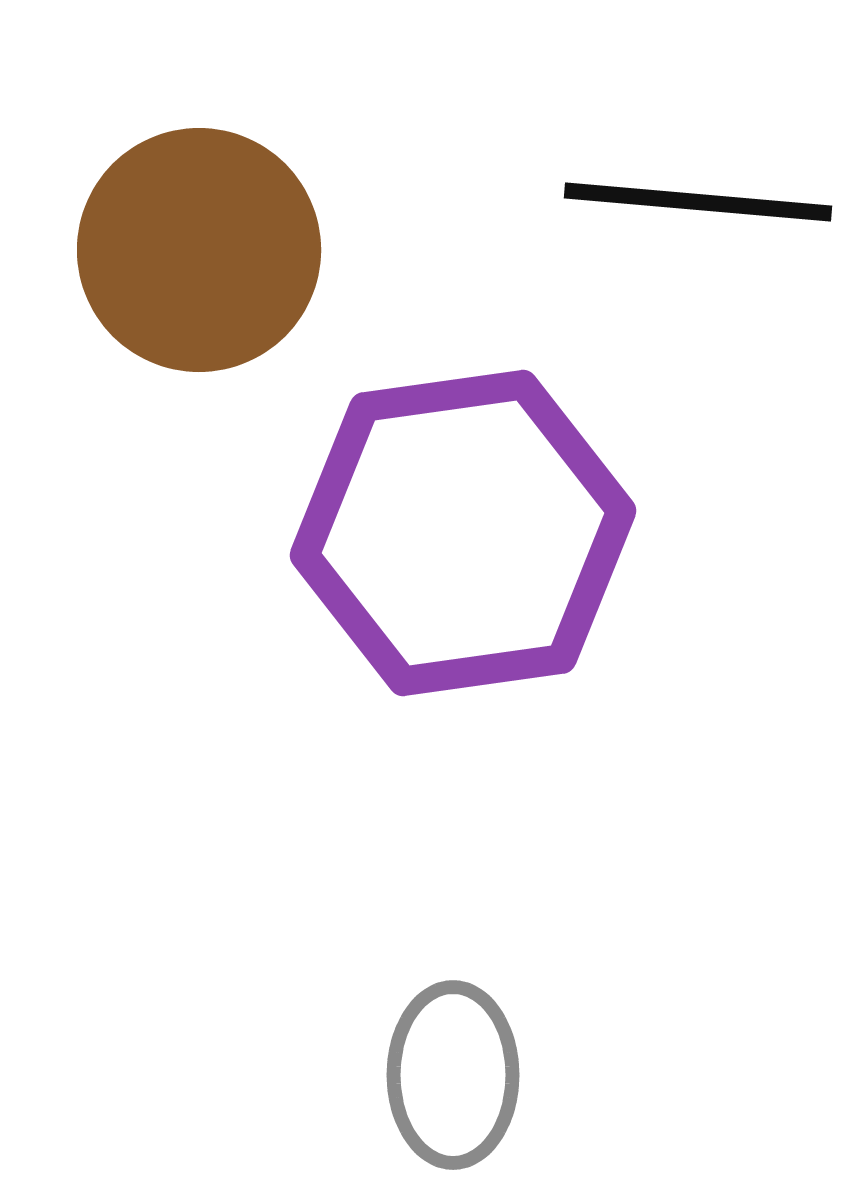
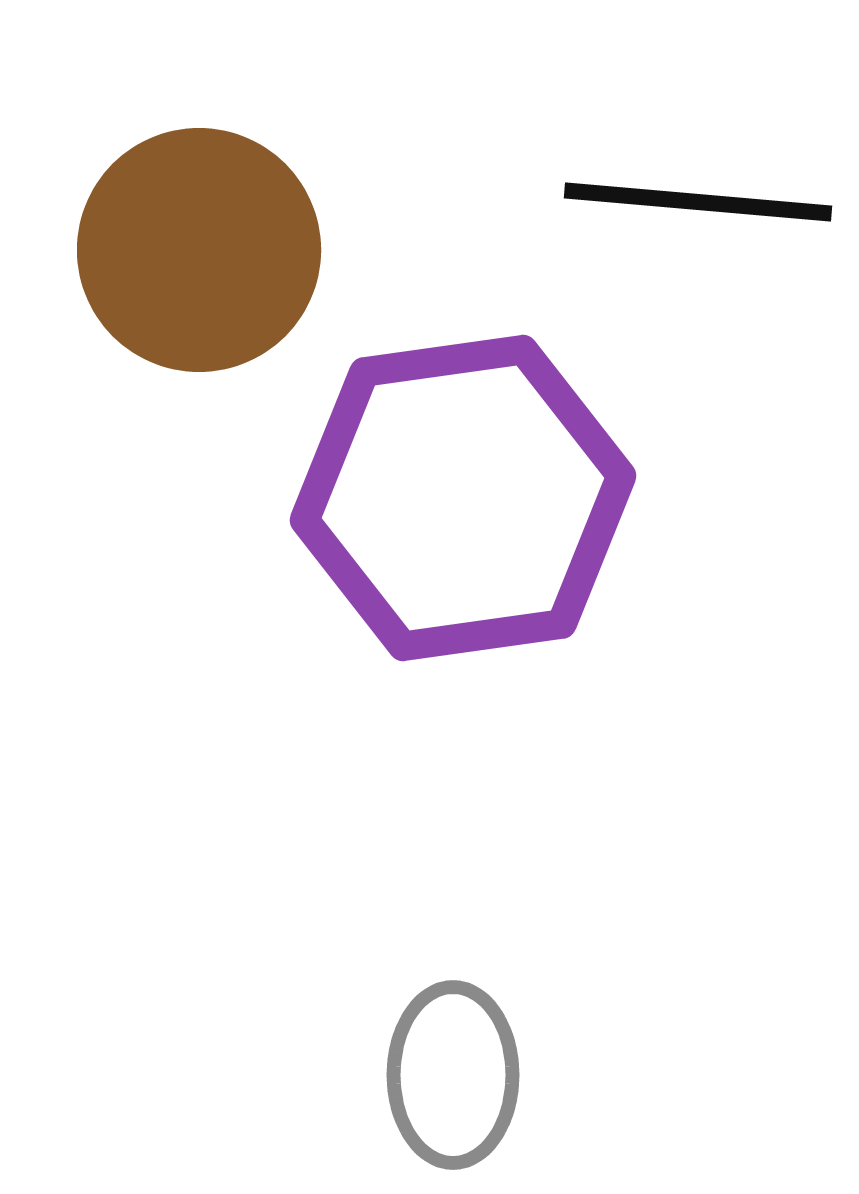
purple hexagon: moved 35 px up
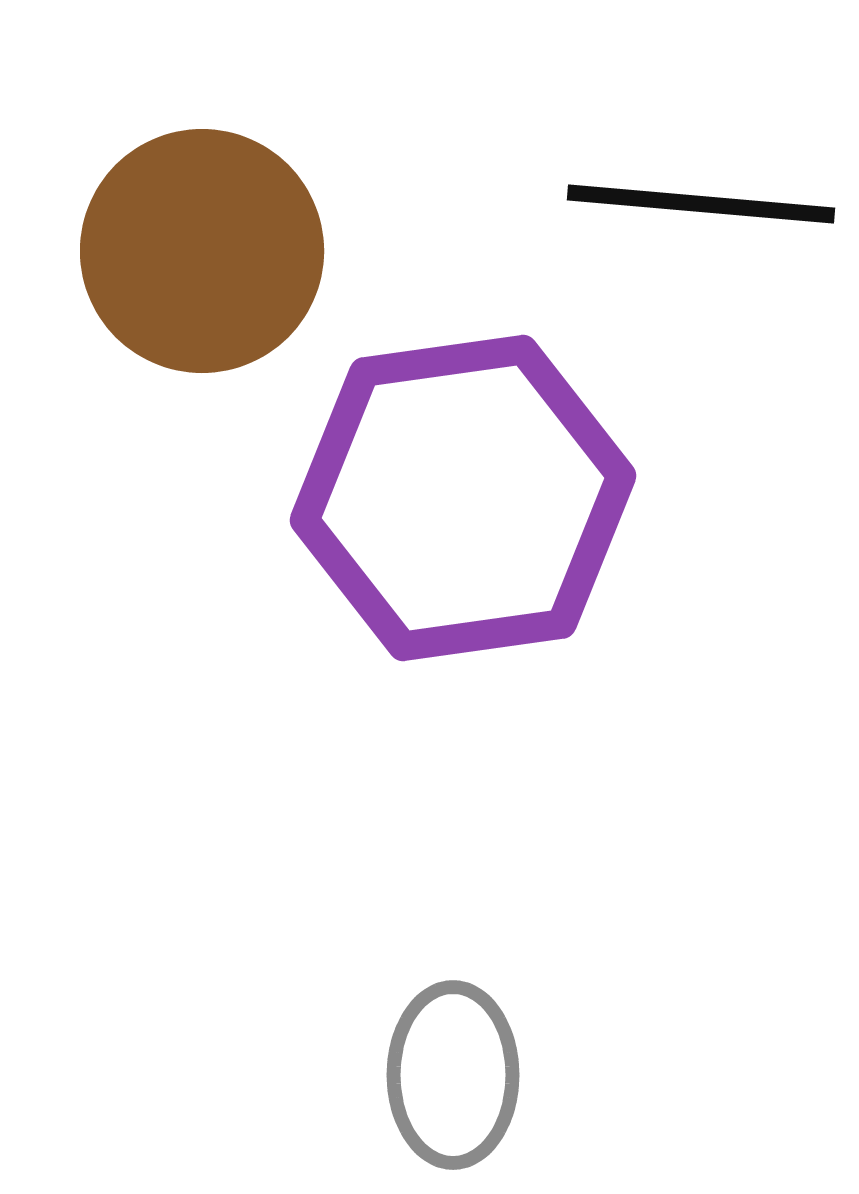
black line: moved 3 px right, 2 px down
brown circle: moved 3 px right, 1 px down
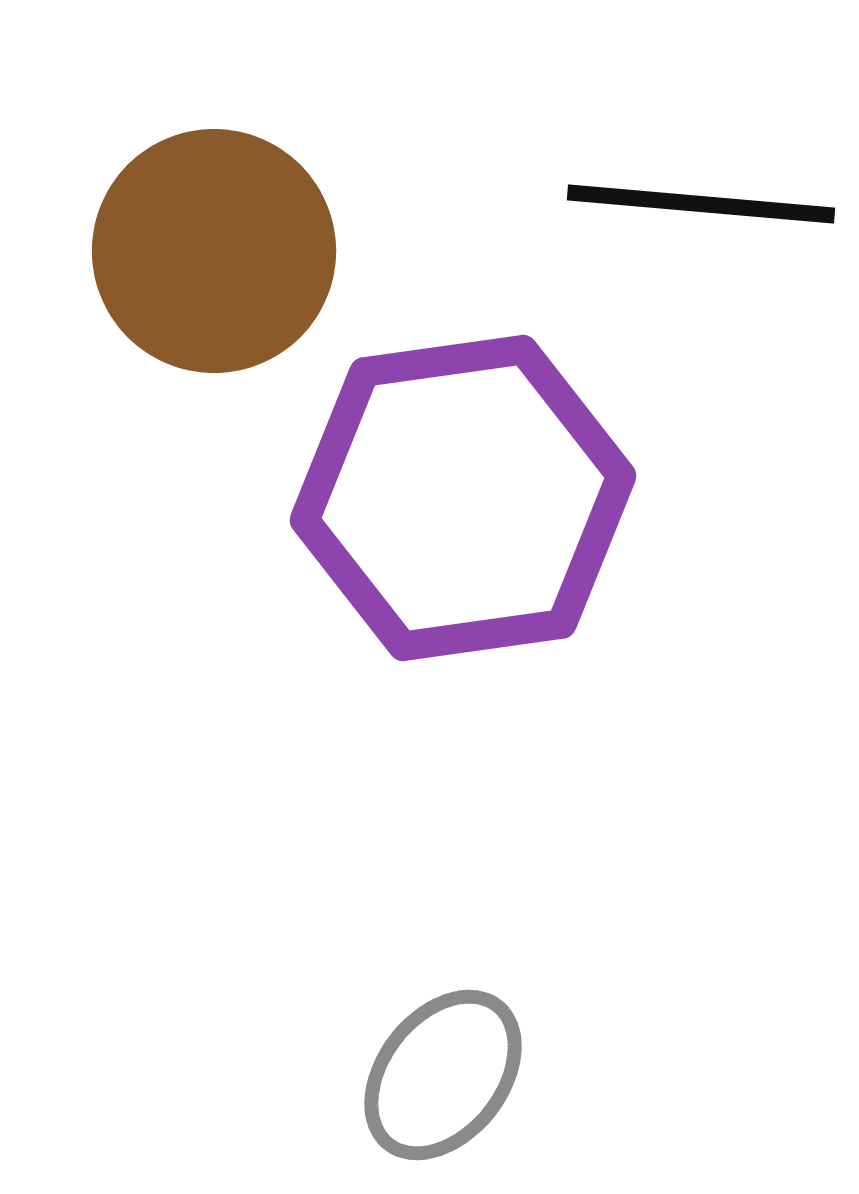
brown circle: moved 12 px right
gray ellipse: moved 10 px left; rotated 38 degrees clockwise
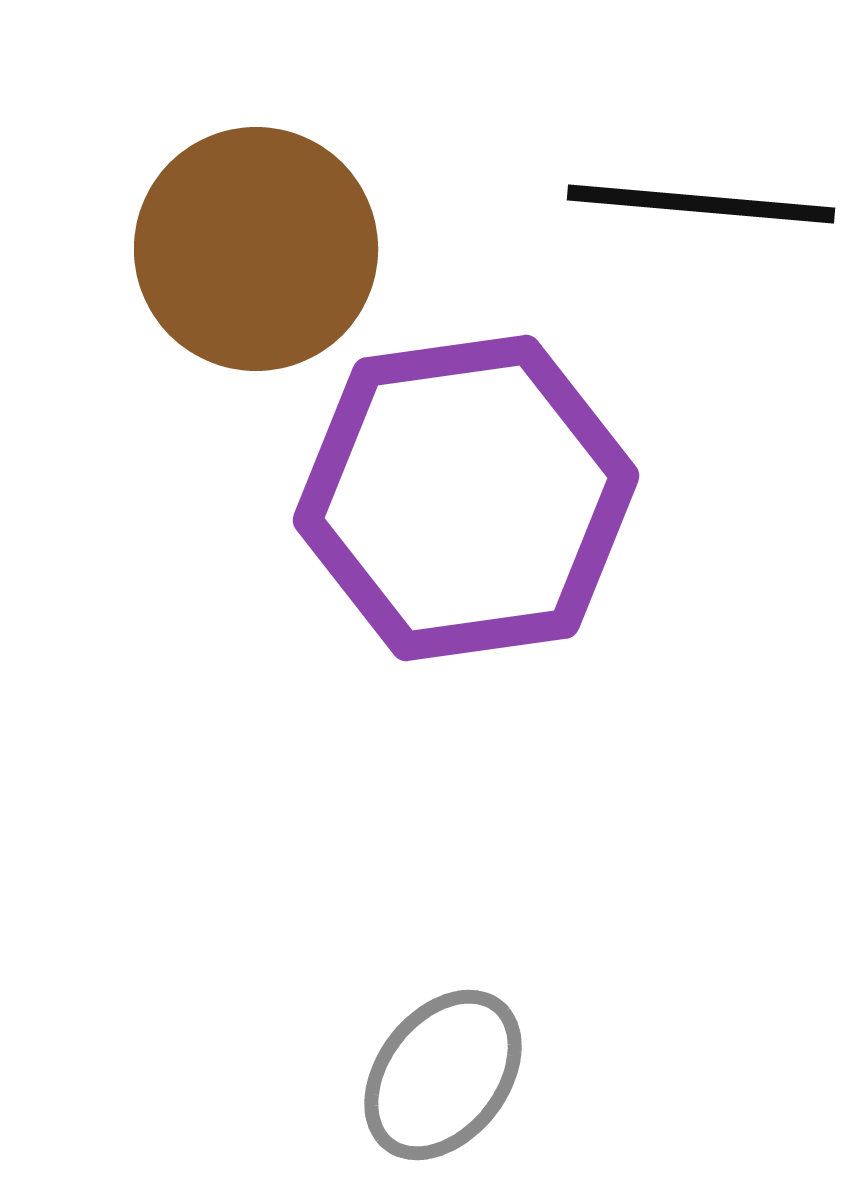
brown circle: moved 42 px right, 2 px up
purple hexagon: moved 3 px right
